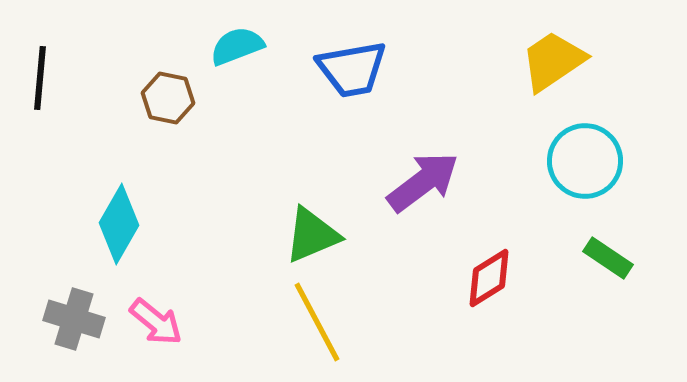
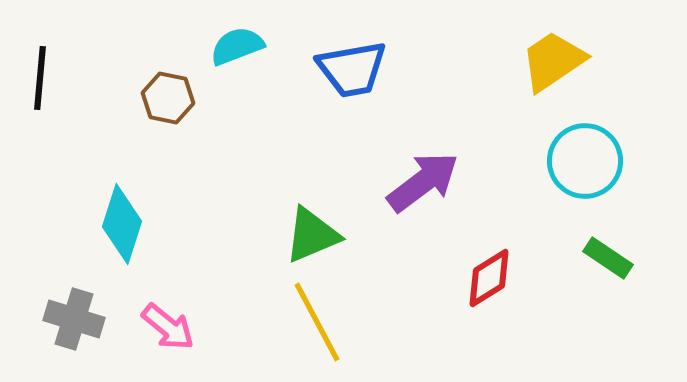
cyan diamond: moved 3 px right; rotated 12 degrees counterclockwise
pink arrow: moved 12 px right, 5 px down
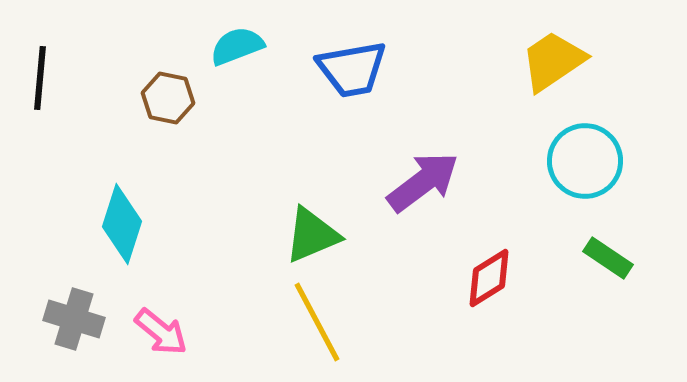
pink arrow: moved 7 px left, 5 px down
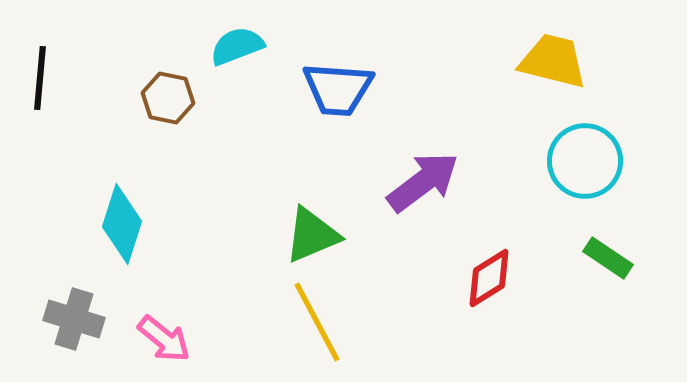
yellow trapezoid: rotated 48 degrees clockwise
blue trapezoid: moved 14 px left, 20 px down; rotated 14 degrees clockwise
pink arrow: moved 3 px right, 7 px down
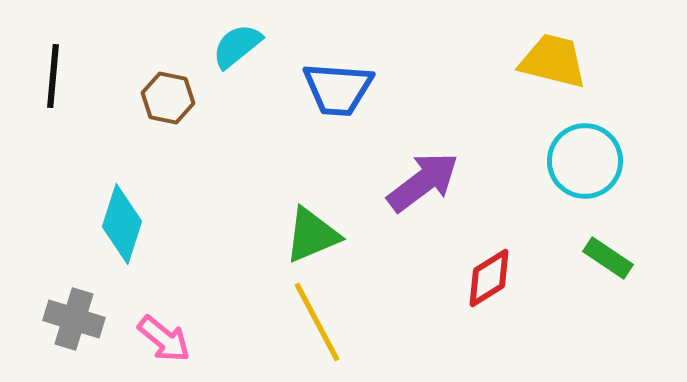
cyan semicircle: rotated 18 degrees counterclockwise
black line: moved 13 px right, 2 px up
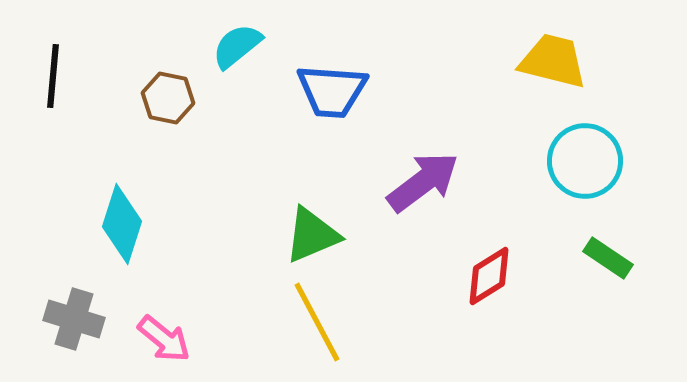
blue trapezoid: moved 6 px left, 2 px down
red diamond: moved 2 px up
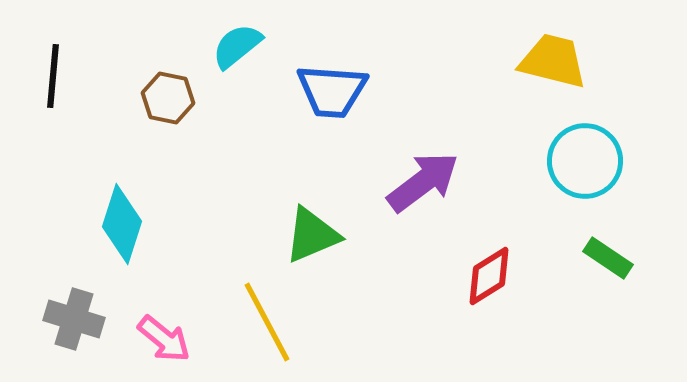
yellow line: moved 50 px left
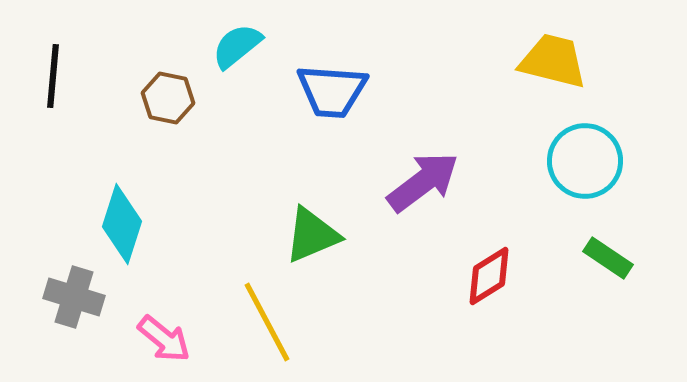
gray cross: moved 22 px up
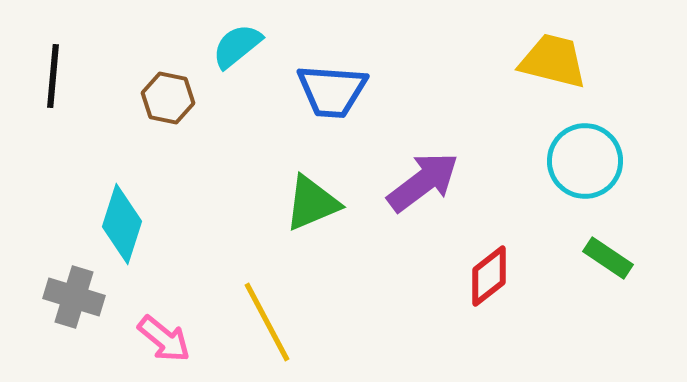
green triangle: moved 32 px up
red diamond: rotated 6 degrees counterclockwise
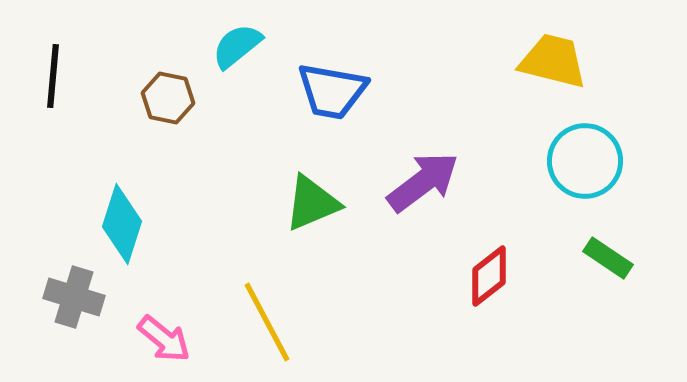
blue trapezoid: rotated 6 degrees clockwise
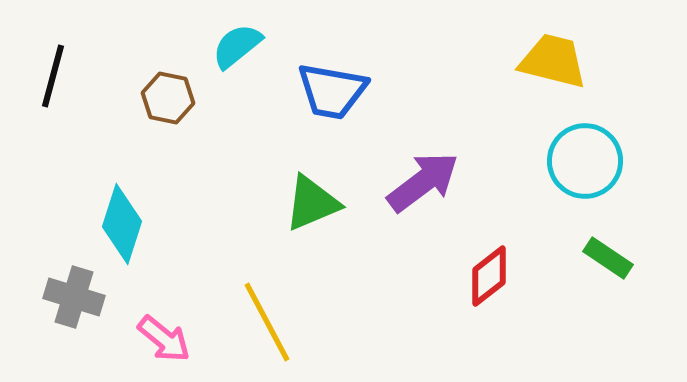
black line: rotated 10 degrees clockwise
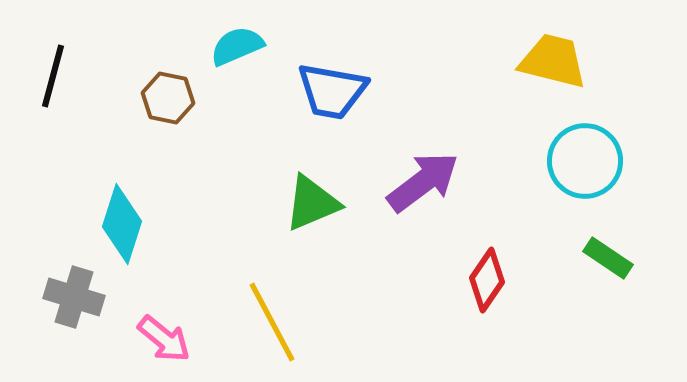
cyan semicircle: rotated 16 degrees clockwise
red diamond: moved 2 px left, 4 px down; rotated 18 degrees counterclockwise
yellow line: moved 5 px right
